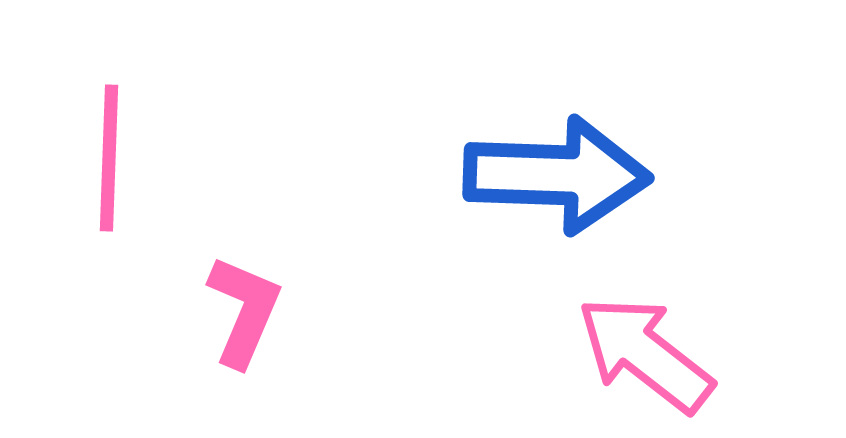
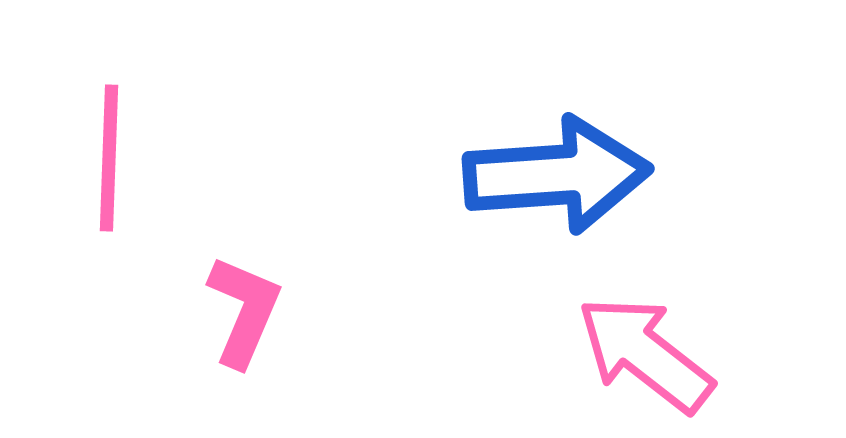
blue arrow: rotated 6 degrees counterclockwise
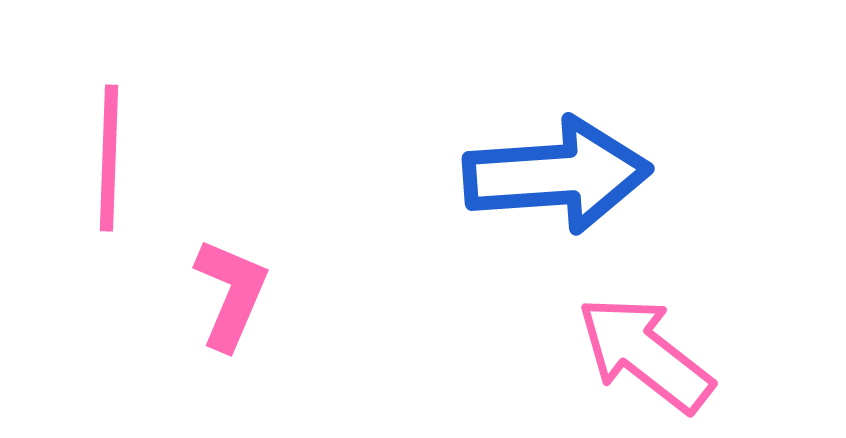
pink L-shape: moved 13 px left, 17 px up
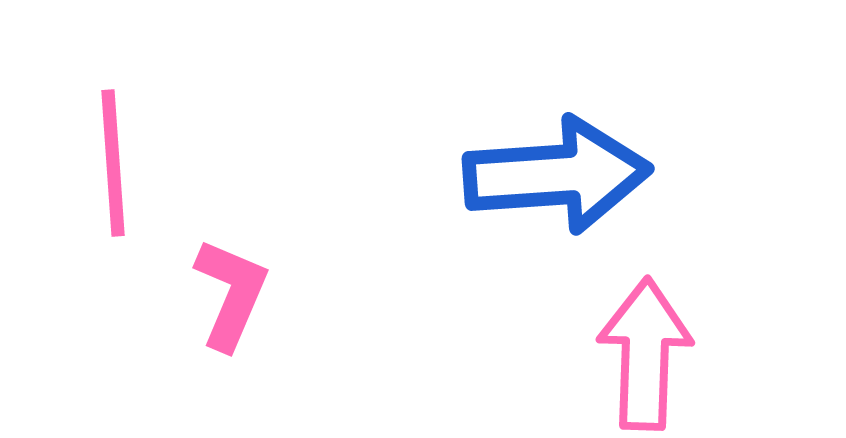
pink line: moved 4 px right, 5 px down; rotated 6 degrees counterclockwise
pink arrow: rotated 54 degrees clockwise
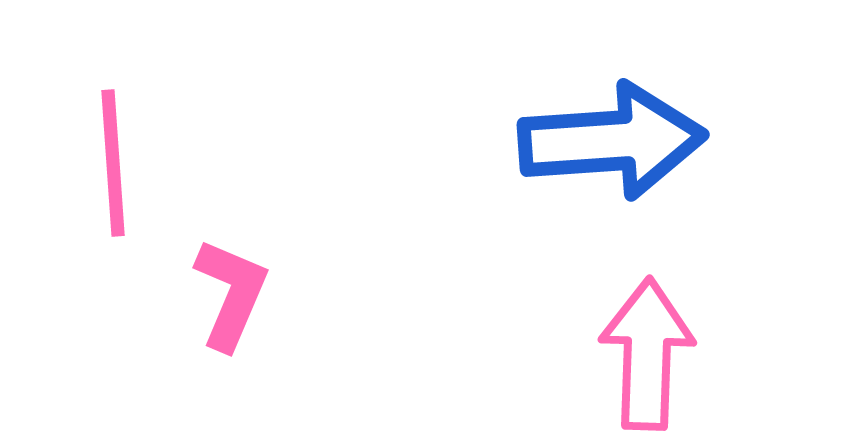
blue arrow: moved 55 px right, 34 px up
pink arrow: moved 2 px right
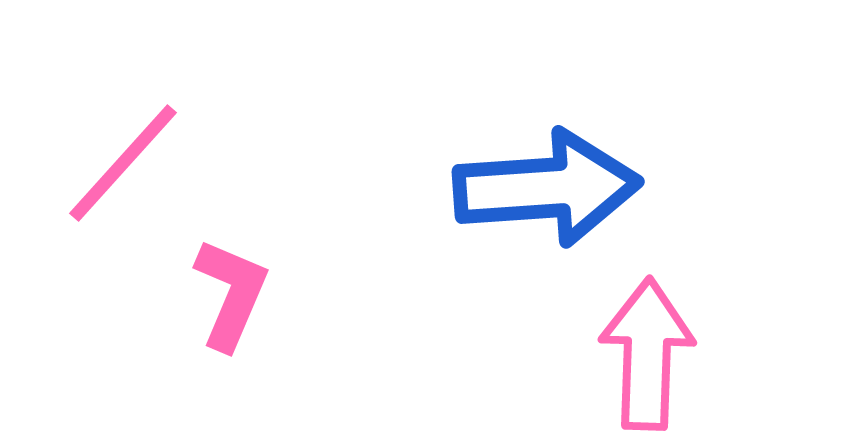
blue arrow: moved 65 px left, 47 px down
pink line: moved 10 px right; rotated 46 degrees clockwise
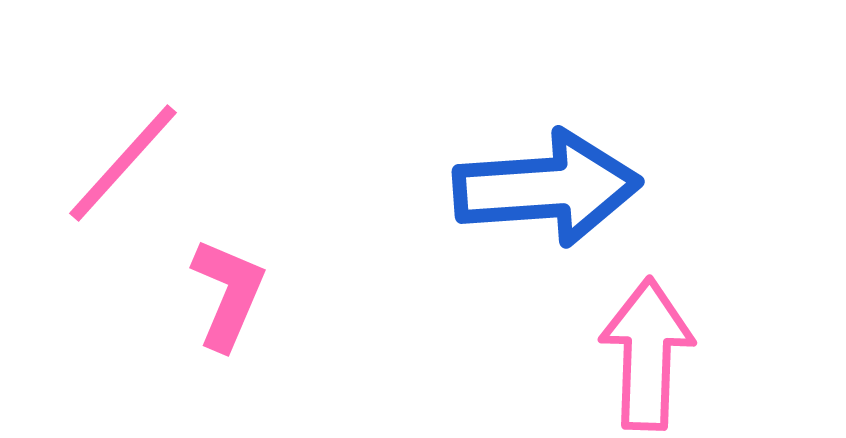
pink L-shape: moved 3 px left
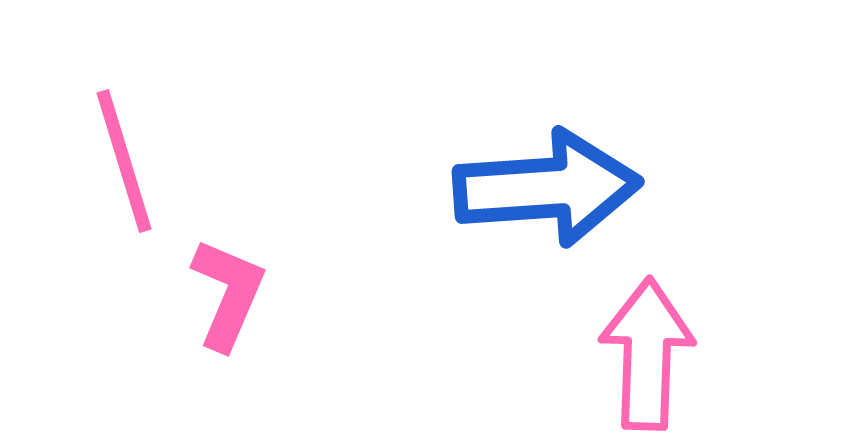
pink line: moved 1 px right, 2 px up; rotated 59 degrees counterclockwise
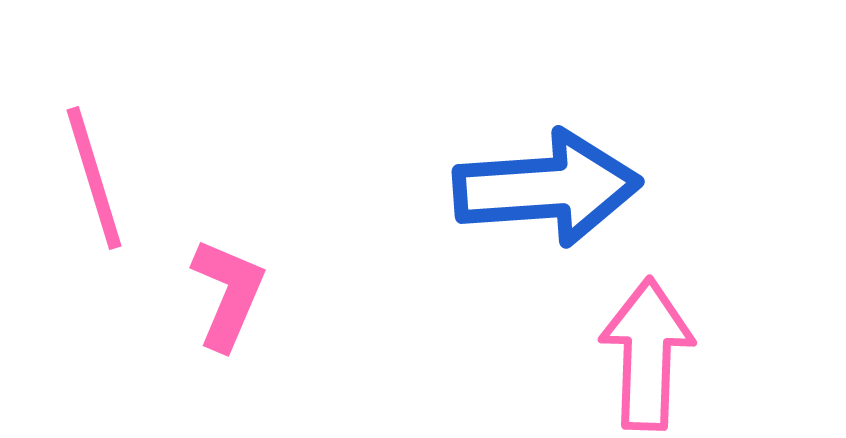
pink line: moved 30 px left, 17 px down
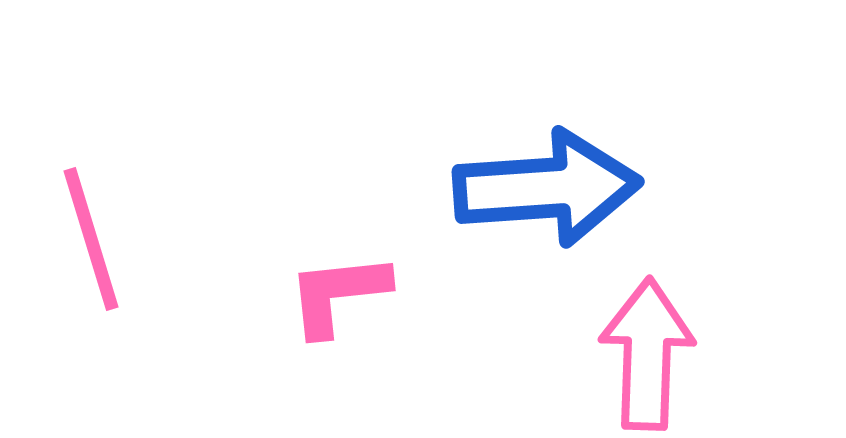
pink line: moved 3 px left, 61 px down
pink L-shape: moved 110 px right; rotated 119 degrees counterclockwise
